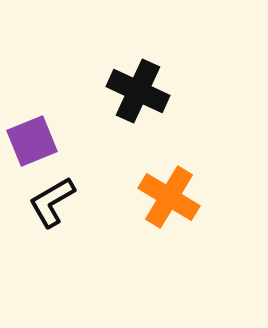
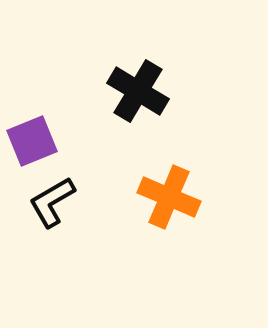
black cross: rotated 6 degrees clockwise
orange cross: rotated 8 degrees counterclockwise
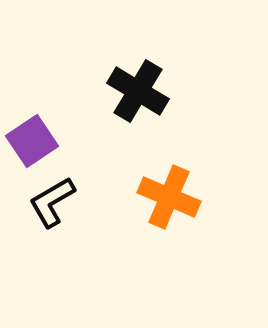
purple square: rotated 12 degrees counterclockwise
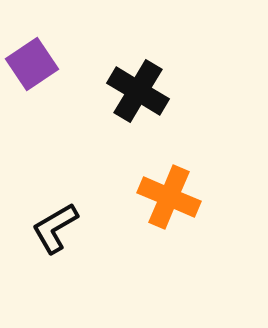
purple square: moved 77 px up
black L-shape: moved 3 px right, 26 px down
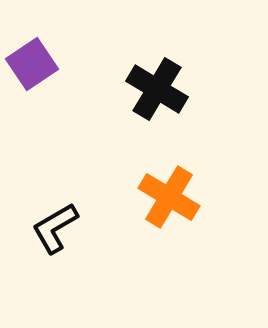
black cross: moved 19 px right, 2 px up
orange cross: rotated 8 degrees clockwise
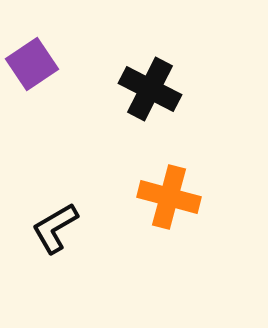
black cross: moved 7 px left; rotated 4 degrees counterclockwise
orange cross: rotated 16 degrees counterclockwise
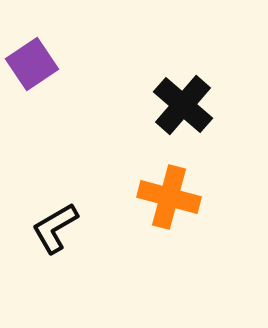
black cross: moved 33 px right, 16 px down; rotated 14 degrees clockwise
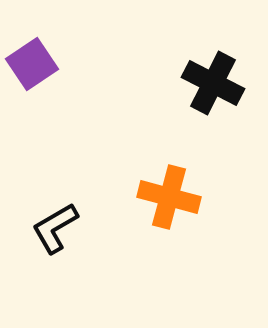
black cross: moved 30 px right, 22 px up; rotated 14 degrees counterclockwise
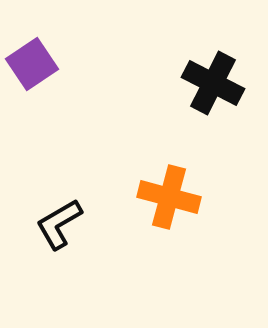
black L-shape: moved 4 px right, 4 px up
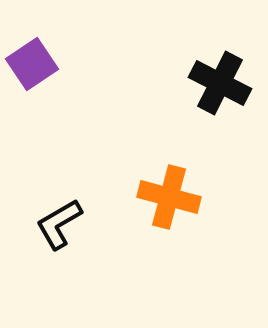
black cross: moved 7 px right
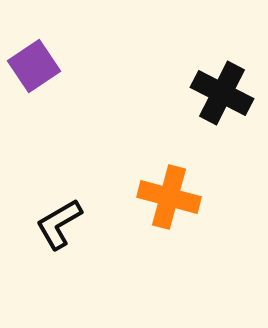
purple square: moved 2 px right, 2 px down
black cross: moved 2 px right, 10 px down
